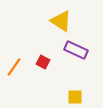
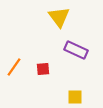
yellow triangle: moved 2 px left, 4 px up; rotated 20 degrees clockwise
red square: moved 7 px down; rotated 32 degrees counterclockwise
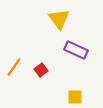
yellow triangle: moved 2 px down
red square: moved 2 px left, 1 px down; rotated 32 degrees counterclockwise
